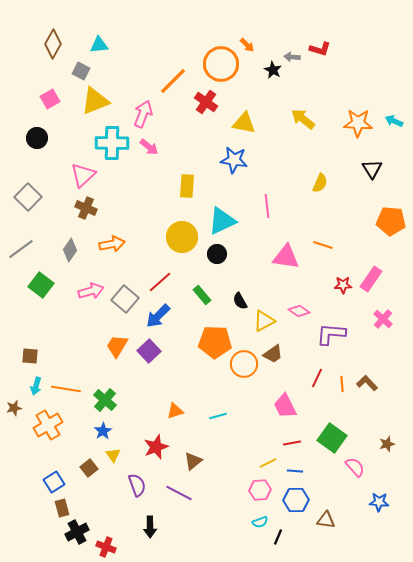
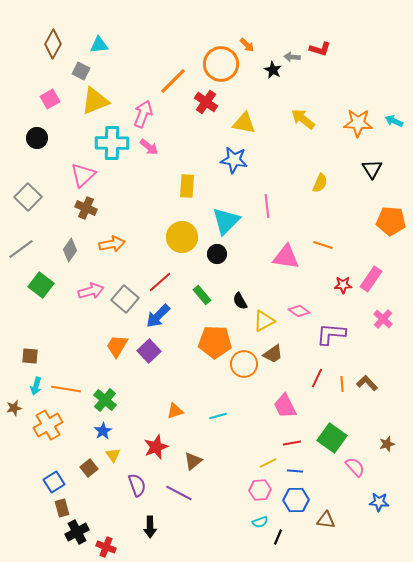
cyan triangle at (222, 221): moved 4 px right; rotated 20 degrees counterclockwise
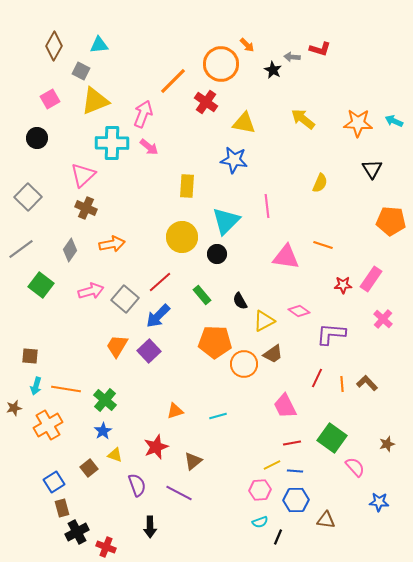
brown diamond at (53, 44): moved 1 px right, 2 px down
yellow triangle at (113, 455): moved 2 px right; rotated 35 degrees counterclockwise
yellow line at (268, 463): moved 4 px right, 2 px down
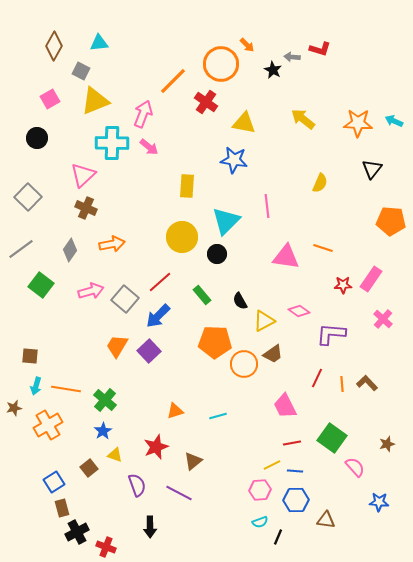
cyan triangle at (99, 45): moved 2 px up
black triangle at (372, 169): rotated 10 degrees clockwise
orange line at (323, 245): moved 3 px down
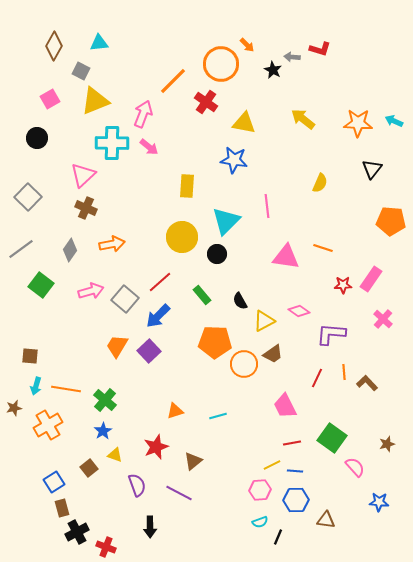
orange line at (342, 384): moved 2 px right, 12 px up
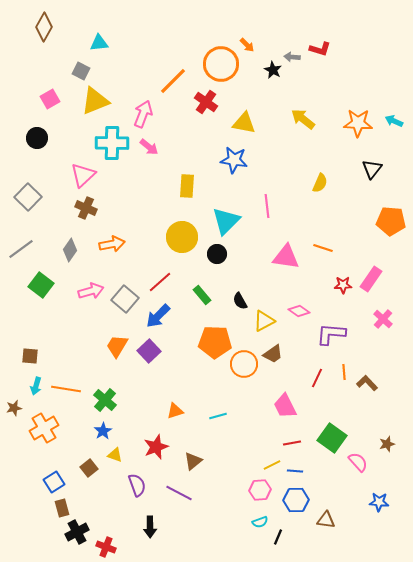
brown diamond at (54, 46): moved 10 px left, 19 px up
orange cross at (48, 425): moved 4 px left, 3 px down
pink semicircle at (355, 467): moved 3 px right, 5 px up
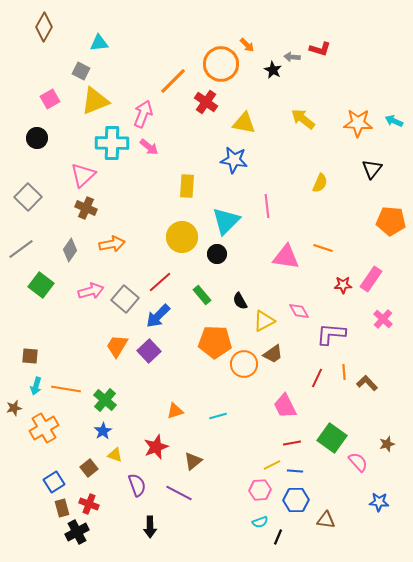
pink diamond at (299, 311): rotated 25 degrees clockwise
red cross at (106, 547): moved 17 px left, 43 px up
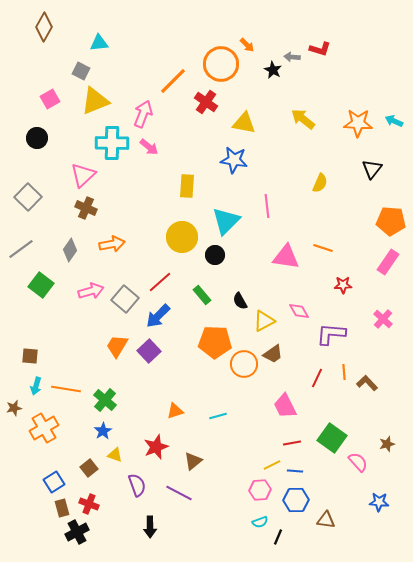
black circle at (217, 254): moved 2 px left, 1 px down
pink rectangle at (371, 279): moved 17 px right, 17 px up
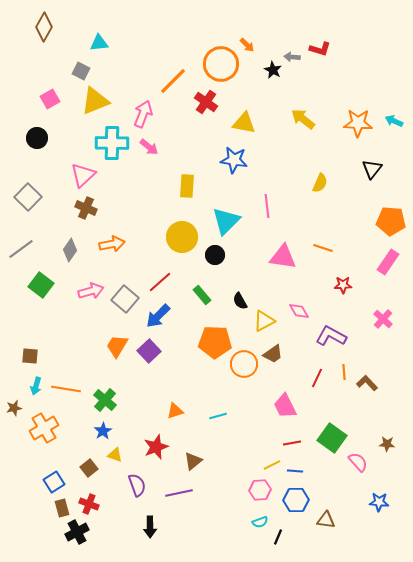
pink triangle at (286, 257): moved 3 px left
purple L-shape at (331, 334): moved 2 px down; rotated 24 degrees clockwise
brown star at (387, 444): rotated 21 degrees clockwise
purple line at (179, 493): rotated 40 degrees counterclockwise
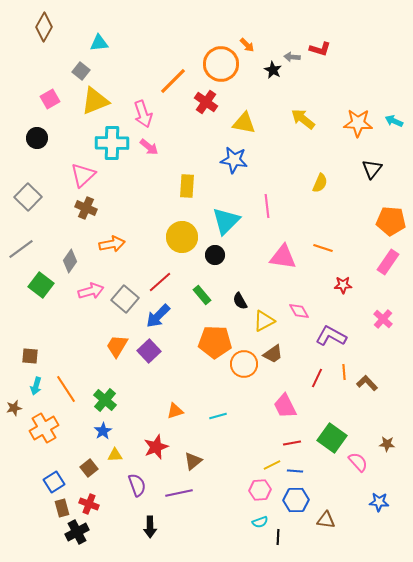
gray square at (81, 71): rotated 12 degrees clockwise
pink arrow at (143, 114): rotated 140 degrees clockwise
gray diamond at (70, 250): moved 11 px down
orange line at (66, 389): rotated 48 degrees clockwise
yellow triangle at (115, 455): rotated 21 degrees counterclockwise
black line at (278, 537): rotated 21 degrees counterclockwise
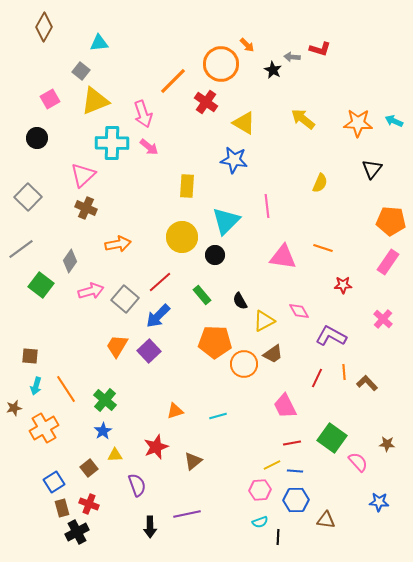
yellow triangle at (244, 123): rotated 20 degrees clockwise
orange arrow at (112, 244): moved 6 px right
purple line at (179, 493): moved 8 px right, 21 px down
